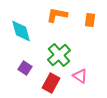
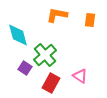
cyan diamond: moved 3 px left, 4 px down
green cross: moved 14 px left
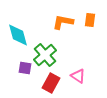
orange L-shape: moved 6 px right, 7 px down
purple square: rotated 24 degrees counterclockwise
pink triangle: moved 2 px left
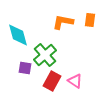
pink triangle: moved 3 px left, 5 px down
red rectangle: moved 1 px right, 2 px up
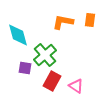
pink triangle: moved 1 px right, 5 px down
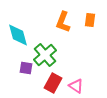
orange L-shape: rotated 80 degrees counterclockwise
purple square: moved 1 px right
red rectangle: moved 1 px right, 2 px down
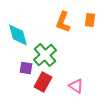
red rectangle: moved 10 px left, 1 px up
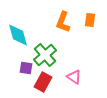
pink triangle: moved 2 px left, 9 px up
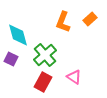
orange rectangle: moved 1 px up; rotated 40 degrees clockwise
purple square: moved 15 px left, 9 px up; rotated 16 degrees clockwise
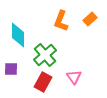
orange L-shape: moved 2 px left, 1 px up
cyan diamond: rotated 15 degrees clockwise
purple square: moved 10 px down; rotated 24 degrees counterclockwise
pink triangle: rotated 21 degrees clockwise
